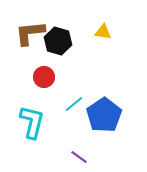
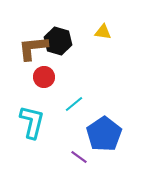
brown L-shape: moved 3 px right, 15 px down
blue pentagon: moved 19 px down
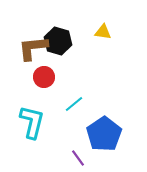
purple line: moved 1 px left, 1 px down; rotated 18 degrees clockwise
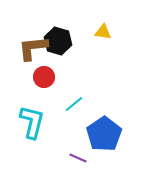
purple line: rotated 30 degrees counterclockwise
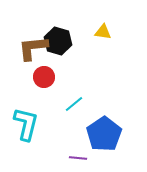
cyan L-shape: moved 6 px left, 2 px down
purple line: rotated 18 degrees counterclockwise
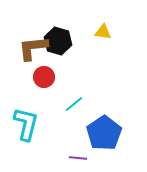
blue pentagon: moved 1 px up
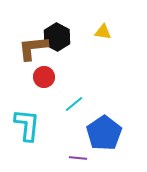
black hexagon: moved 1 px left, 4 px up; rotated 12 degrees clockwise
cyan L-shape: moved 1 px right, 1 px down; rotated 8 degrees counterclockwise
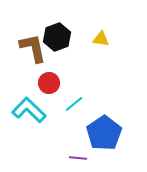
yellow triangle: moved 2 px left, 7 px down
black hexagon: rotated 12 degrees clockwise
brown L-shape: rotated 84 degrees clockwise
red circle: moved 5 px right, 6 px down
cyan L-shape: moved 2 px right, 15 px up; rotated 52 degrees counterclockwise
